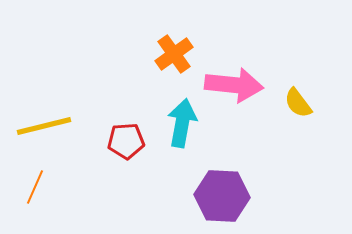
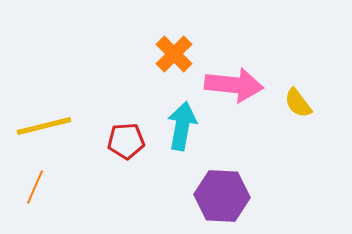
orange cross: rotated 9 degrees counterclockwise
cyan arrow: moved 3 px down
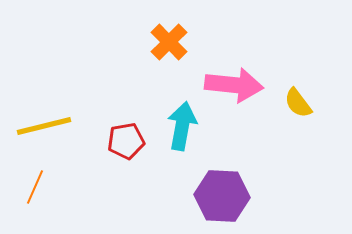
orange cross: moved 5 px left, 12 px up
red pentagon: rotated 6 degrees counterclockwise
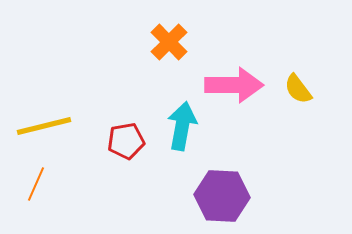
pink arrow: rotated 6 degrees counterclockwise
yellow semicircle: moved 14 px up
orange line: moved 1 px right, 3 px up
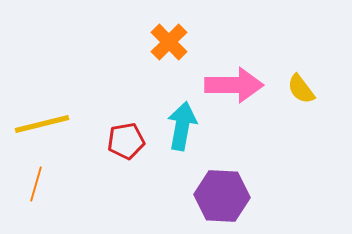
yellow semicircle: moved 3 px right
yellow line: moved 2 px left, 2 px up
orange line: rotated 8 degrees counterclockwise
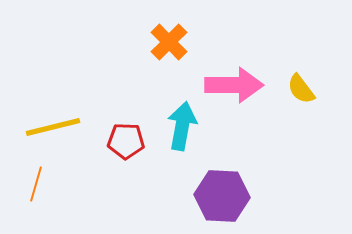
yellow line: moved 11 px right, 3 px down
red pentagon: rotated 12 degrees clockwise
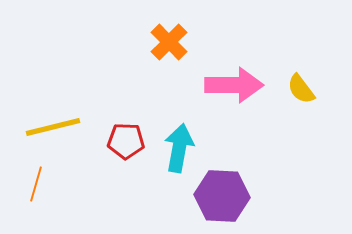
cyan arrow: moved 3 px left, 22 px down
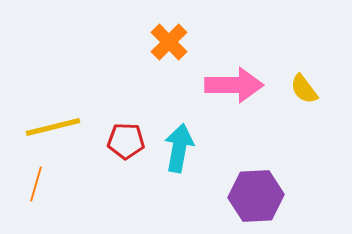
yellow semicircle: moved 3 px right
purple hexagon: moved 34 px right; rotated 6 degrees counterclockwise
